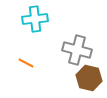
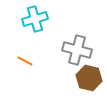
cyan cross: rotated 10 degrees counterclockwise
orange line: moved 1 px left, 2 px up
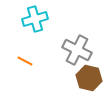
gray cross: rotated 12 degrees clockwise
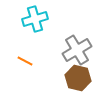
gray cross: rotated 32 degrees clockwise
brown hexagon: moved 11 px left
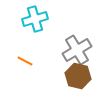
brown hexagon: moved 2 px up
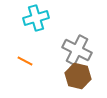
cyan cross: moved 1 px right, 1 px up
gray cross: rotated 32 degrees counterclockwise
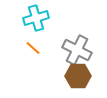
orange line: moved 8 px right, 13 px up; rotated 14 degrees clockwise
brown hexagon: rotated 15 degrees counterclockwise
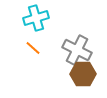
brown hexagon: moved 5 px right, 2 px up
